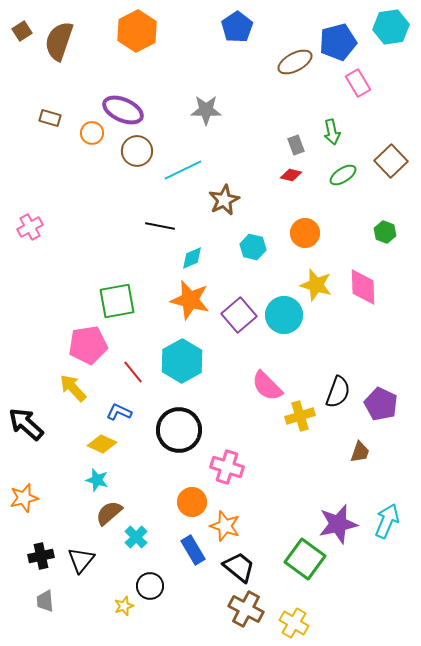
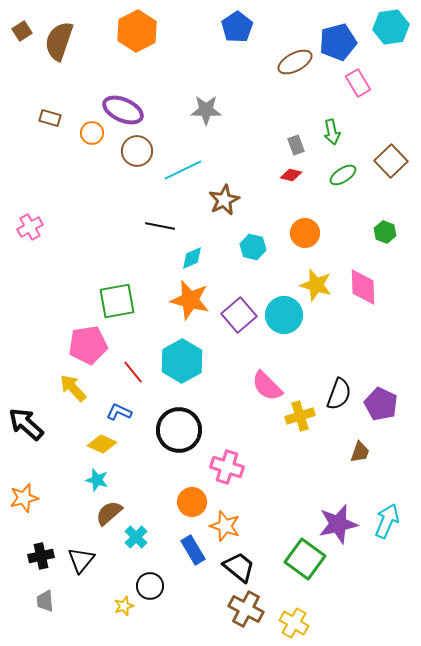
black semicircle at (338, 392): moved 1 px right, 2 px down
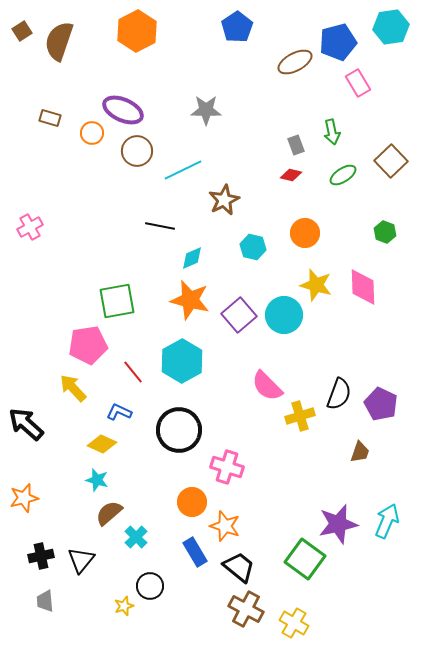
blue rectangle at (193, 550): moved 2 px right, 2 px down
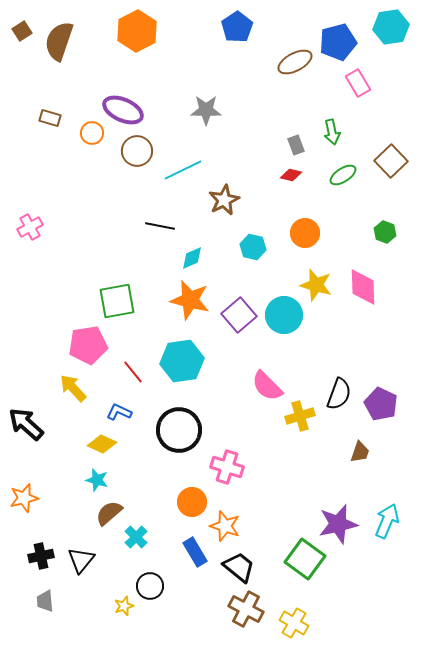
cyan hexagon at (182, 361): rotated 21 degrees clockwise
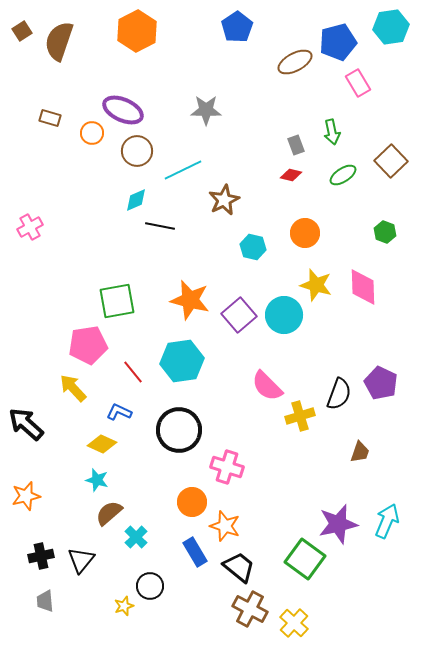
cyan diamond at (192, 258): moved 56 px left, 58 px up
purple pentagon at (381, 404): moved 21 px up
orange star at (24, 498): moved 2 px right, 2 px up
brown cross at (246, 609): moved 4 px right
yellow cross at (294, 623): rotated 12 degrees clockwise
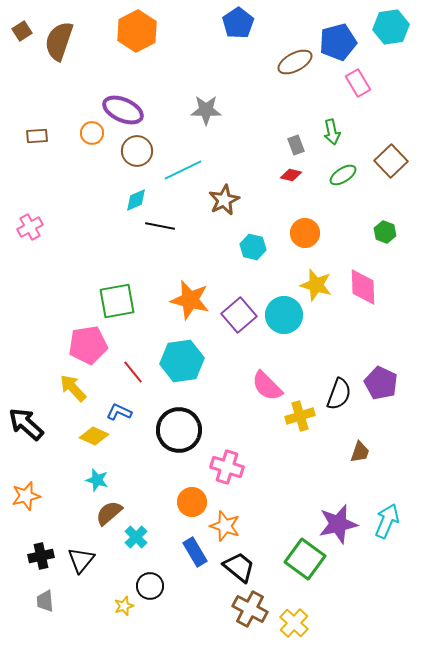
blue pentagon at (237, 27): moved 1 px right, 4 px up
brown rectangle at (50, 118): moved 13 px left, 18 px down; rotated 20 degrees counterclockwise
yellow diamond at (102, 444): moved 8 px left, 8 px up
